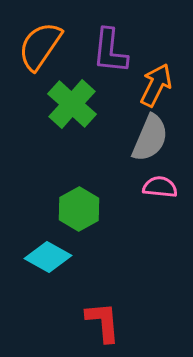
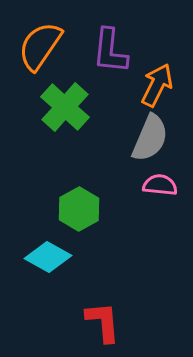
orange arrow: moved 1 px right
green cross: moved 7 px left, 3 px down
pink semicircle: moved 2 px up
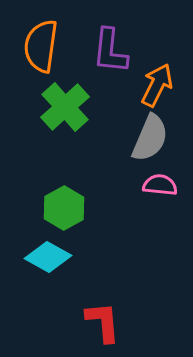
orange semicircle: moved 1 px right; rotated 26 degrees counterclockwise
green cross: rotated 6 degrees clockwise
green hexagon: moved 15 px left, 1 px up
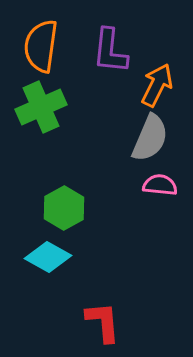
green cross: moved 24 px left; rotated 18 degrees clockwise
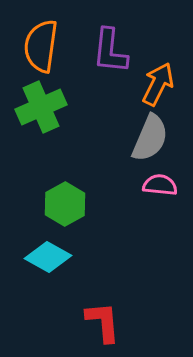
orange arrow: moved 1 px right, 1 px up
green hexagon: moved 1 px right, 4 px up
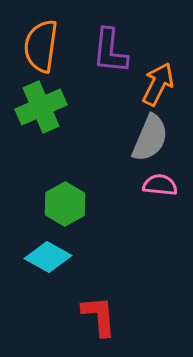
red L-shape: moved 4 px left, 6 px up
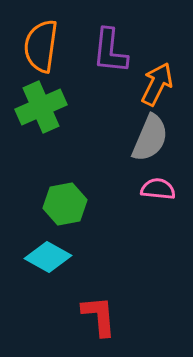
orange arrow: moved 1 px left
pink semicircle: moved 2 px left, 4 px down
green hexagon: rotated 18 degrees clockwise
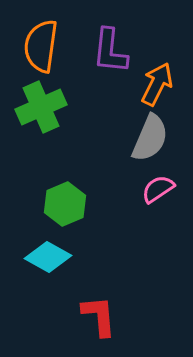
pink semicircle: rotated 40 degrees counterclockwise
green hexagon: rotated 12 degrees counterclockwise
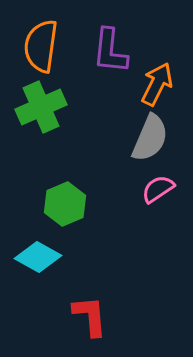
cyan diamond: moved 10 px left
red L-shape: moved 9 px left
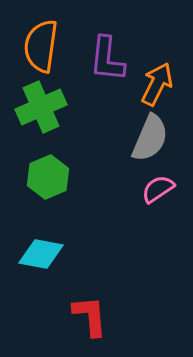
purple L-shape: moved 3 px left, 8 px down
green hexagon: moved 17 px left, 27 px up
cyan diamond: moved 3 px right, 3 px up; rotated 18 degrees counterclockwise
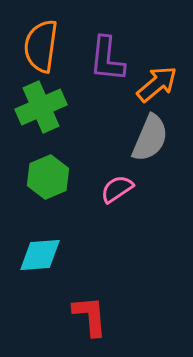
orange arrow: rotated 24 degrees clockwise
pink semicircle: moved 41 px left
cyan diamond: moved 1 px left, 1 px down; rotated 15 degrees counterclockwise
